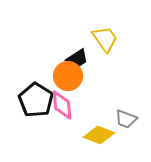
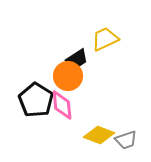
yellow trapezoid: rotated 80 degrees counterclockwise
gray trapezoid: moved 21 px down; rotated 40 degrees counterclockwise
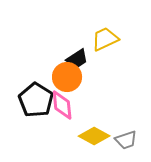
orange circle: moved 1 px left, 1 px down
yellow diamond: moved 5 px left, 1 px down; rotated 8 degrees clockwise
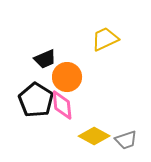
black trapezoid: moved 32 px left; rotated 10 degrees clockwise
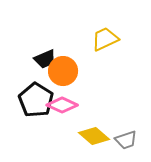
orange circle: moved 4 px left, 6 px up
pink diamond: rotated 60 degrees counterclockwise
yellow diamond: rotated 12 degrees clockwise
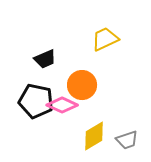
orange circle: moved 19 px right, 14 px down
black pentagon: moved 1 px down; rotated 20 degrees counterclockwise
yellow diamond: rotated 72 degrees counterclockwise
gray trapezoid: moved 1 px right
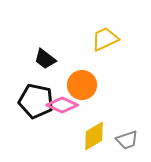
black trapezoid: rotated 60 degrees clockwise
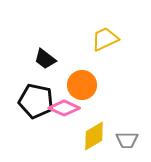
pink diamond: moved 2 px right, 3 px down
gray trapezoid: rotated 20 degrees clockwise
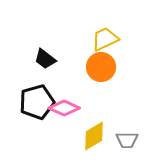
orange circle: moved 19 px right, 18 px up
black pentagon: moved 1 px right, 1 px down; rotated 28 degrees counterclockwise
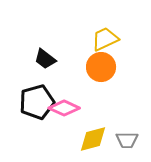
yellow diamond: moved 1 px left, 3 px down; rotated 16 degrees clockwise
